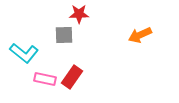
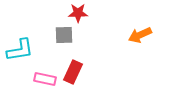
red star: moved 1 px left, 1 px up
cyan L-shape: moved 4 px left, 3 px up; rotated 48 degrees counterclockwise
red rectangle: moved 1 px right, 5 px up; rotated 10 degrees counterclockwise
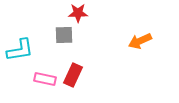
orange arrow: moved 6 px down
red rectangle: moved 3 px down
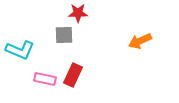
cyan L-shape: rotated 32 degrees clockwise
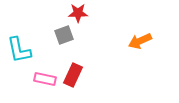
gray square: rotated 18 degrees counterclockwise
cyan L-shape: moved 1 px left; rotated 56 degrees clockwise
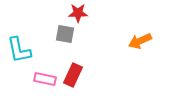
gray square: moved 1 px right, 1 px up; rotated 30 degrees clockwise
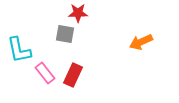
orange arrow: moved 1 px right, 1 px down
pink rectangle: moved 6 px up; rotated 40 degrees clockwise
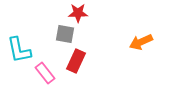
red rectangle: moved 3 px right, 14 px up
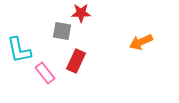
red star: moved 3 px right
gray square: moved 3 px left, 3 px up
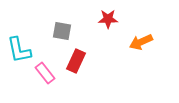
red star: moved 27 px right, 6 px down
